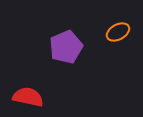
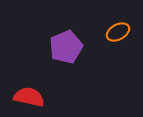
red semicircle: moved 1 px right
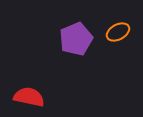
purple pentagon: moved 10 px right, 8 px up
